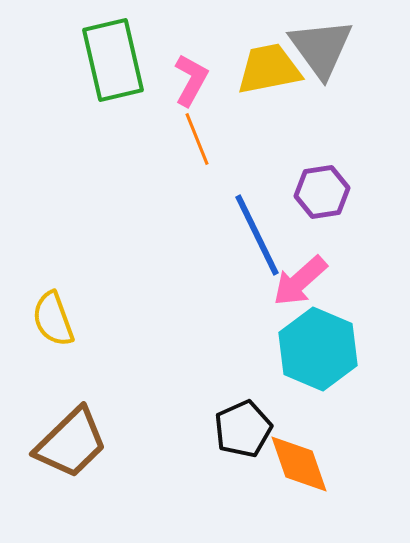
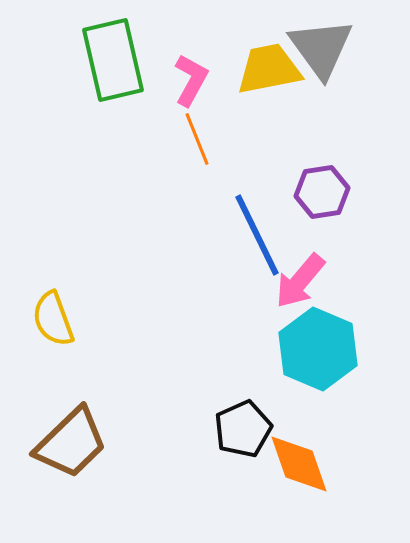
pink arrow: rotated 8 degrees counterclockwise
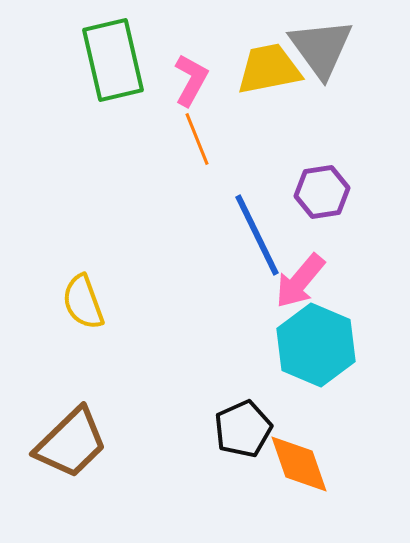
yellow semicircle: moved 30 px right, 17 px up
cyan hexagon: moved 2 px left, 4 px up
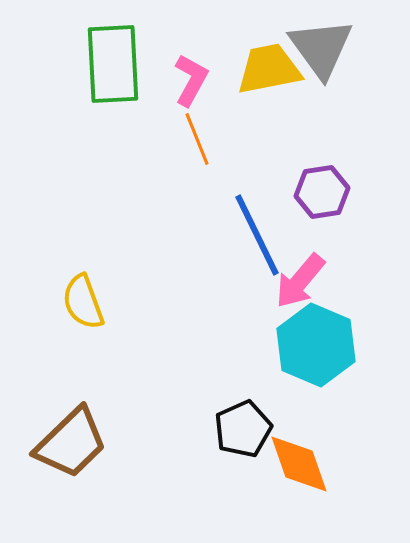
green rectangle: moved 4 px down; rotated 10 degrees clockwise
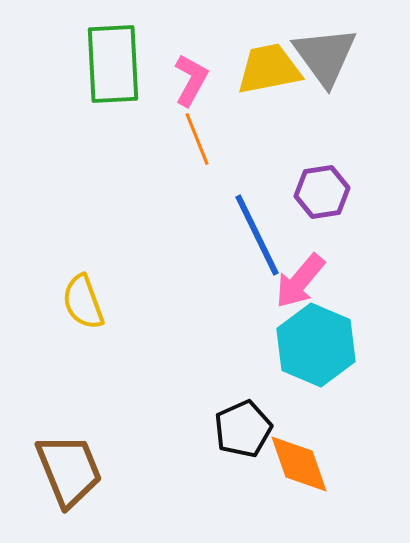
gray triangle: moved 4 px right, 8 px down
brown trapezoid: moved 2 px left, 27 px down; rotated 68 degrees counterclockwise
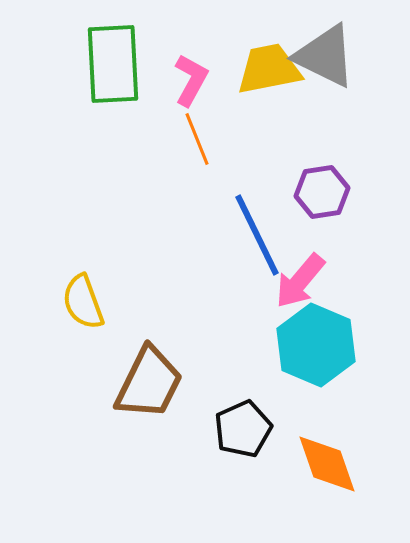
gray triangle: rotated 28 degrees counterclockwise
orange diamond: moved 28 px right
brown trapezoid: moved 80 px right, 87 px up; rotated 48 degrees clockwise
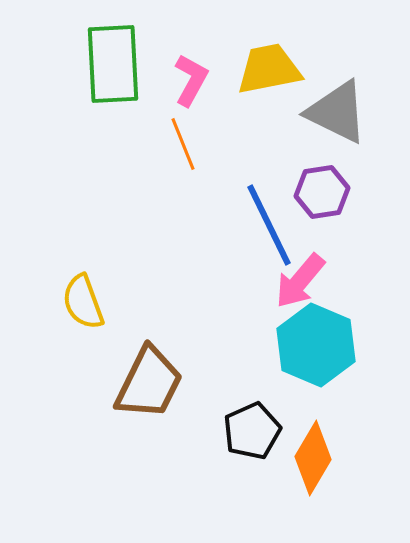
gray triangle: moved 12 px right, 56 px down
orange line: moved 14 px left, 5 px down
blue line: moved 12 px right, 10 px up
black pentagon: moved 9 px right, 2 px down
orange diamond: moved 14 px left, 6 px up; rotated 50 degrees clockwise
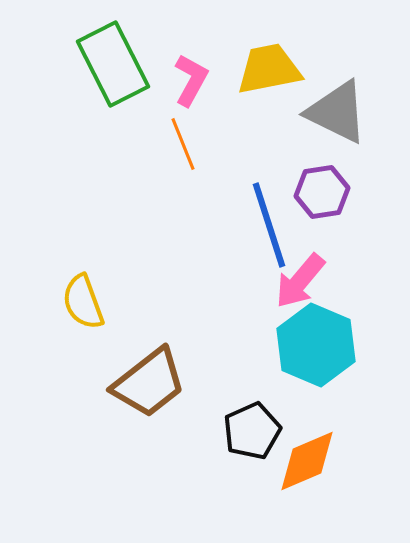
green rectangle: rotated 24 degrees counterclockwise
blue line: rotated 8 degrees clockwise
brown trapezoid: rotated 26 degrees clockwise
orange diamond: moved 6 px left, 3 px down; rotated 36 degrees clockwise
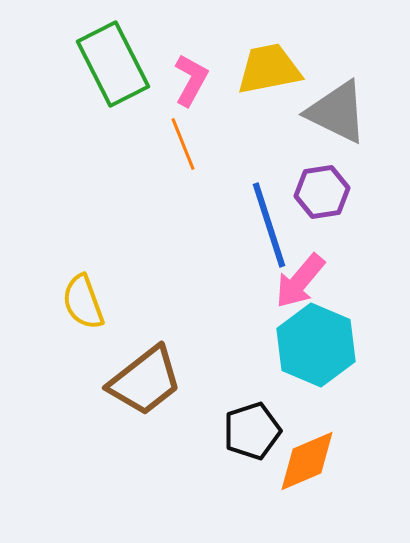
brown trapezoid: moved 4 px left, 2 px up
black pentagon: rotated 6 degrees clockwise
